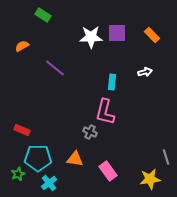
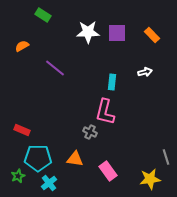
white star: moved 3 px left, 5 px up
green star: moved 2 px down
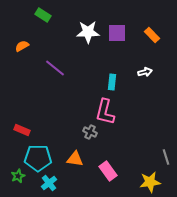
yellow star: moved 3 px down
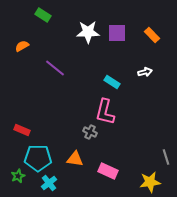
cyan rectangle: rotated 63 degrees counterclockwise
pink rectangle: rotated 30 degrees counterclockwise
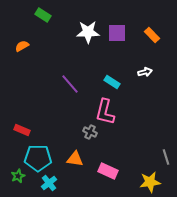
purple line: moved 15 px right, 16 px down; rotated 10 degrees clockwise
